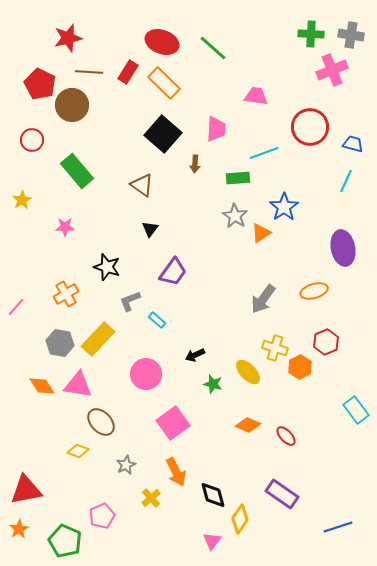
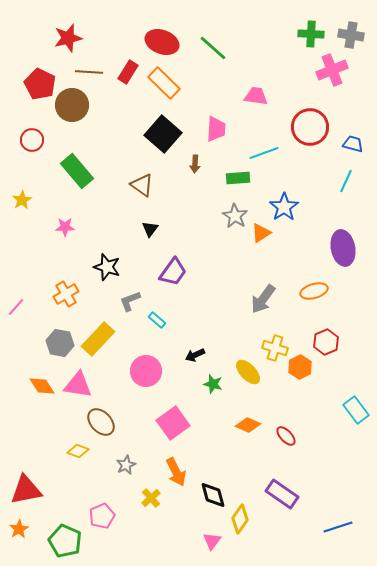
pink circle at (146, 374): moved 3 px up
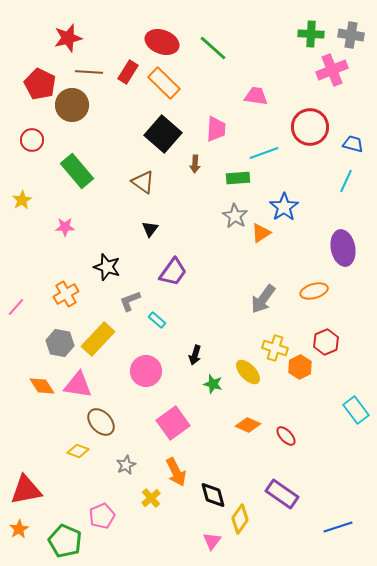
brown triangle at (142, 185): moved 1 px right, 3 px up
black arrow at (195, 355): rotated 48 degrees counterclockwise
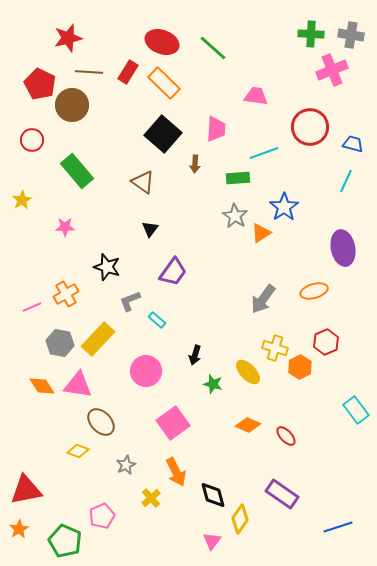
pink line at (16, 307): moved 16 px right; rotated 24 degrees clockwise
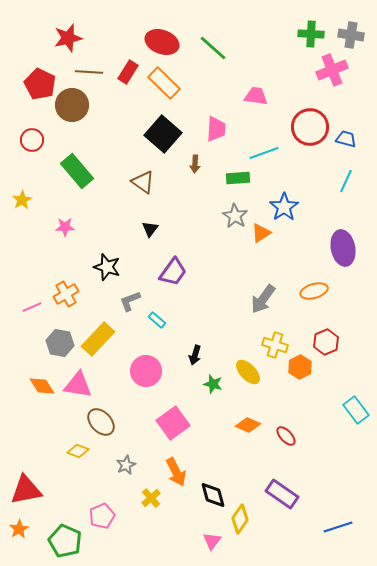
blue trapezoid at (353, 144): moved 7 px left, 5 px up
yellow cross at (275, 348): moved 3 px up
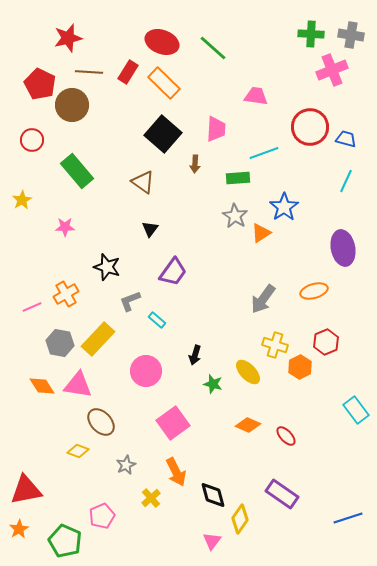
blue line at (338, 527): moved 10 px right, 9 px up
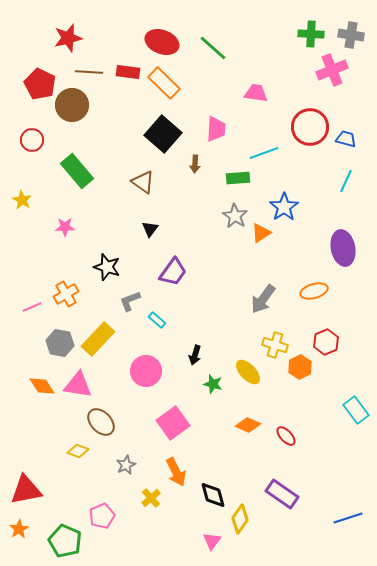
red rectangle at (128, 72): rotated 65 degrees clockwise
pink trapezoid at (256, 96): moved 3 px up
yellow star at (22, 200): rotated 12 degrees counterclockwise
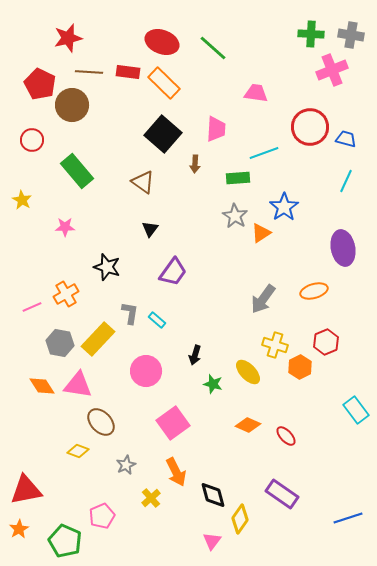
gray L-shape at (130, 301): moved 12 px down; rotated 120 degrees clockwise
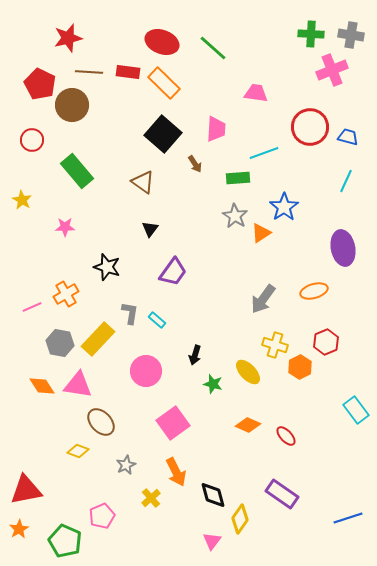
blue trapezoid at (346, 139): moved 2 px right, 2 px up
brown arrow at (195, 164): rotated 36 degrees counterclockwise
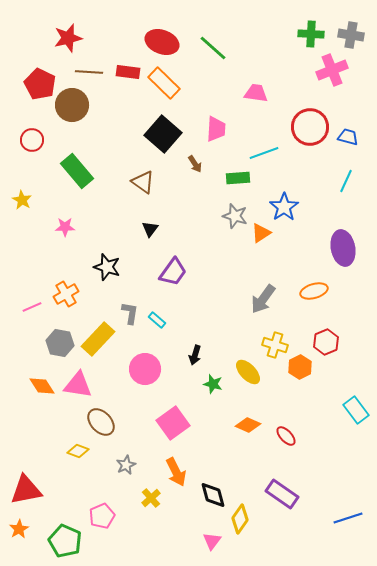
gray star at (235, 216): rotated 15 degrees counterclockwise
pink circle at (146, 371): moved 1 px left, 2 px up
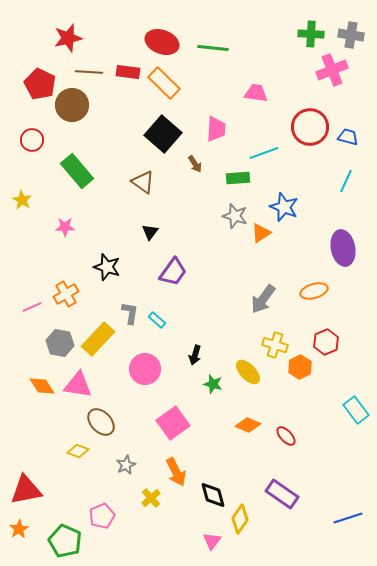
green line at (213, 48): rotated 36 degrees counterclockwise
blue star at (284, 207): rotated 16 degrees counterclockwise
black triangle at (150, 229): moved 3 px down
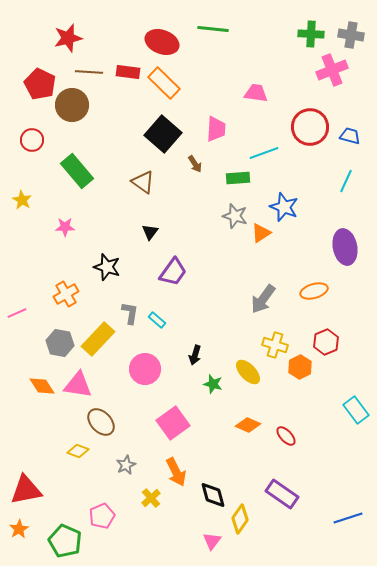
green line at (213, 48): moved 19 px up
blue trapezoid at (348, 137): moved 2 px right, 1 px up
purple ellipse at (343, 248): moved 2 px right, 1 px up
pink line at (32, 307): moved 15 px left, 6 px down
